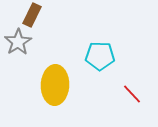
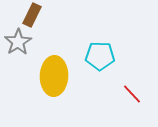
yellow ellipse: moved 1 px left, 9 px up
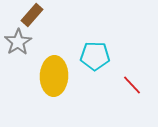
brown rectangle: rotated 15 degrees clockwise
cyan pentagon: moved 5 px left
red line: moved 9 px up
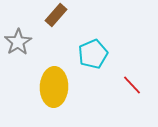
brown rectangle: moved 24 px right
cyan pentagon: moved 2 px left, 2 px up; rotated 24 degrees counterclockwise
yellow ellipse: moved 11 px down
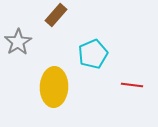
red line: rotated 40 degrees counterclockwise
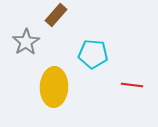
gray star: moved 8 px right
cyan pentagon: rotated 28 degrees clockwise
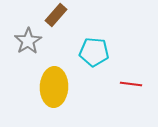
gray star: moved 2 px right, 1 px up
cyan pentagon: moved 1 px right, 2 px up
red line: moved 1 px left, 1 px up
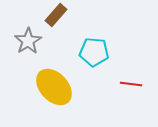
yellow ellipse: rotated 45 degrees counterclockwise
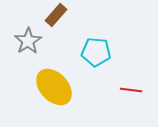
cyan pentagon: moved 2 px right
red line: moved 6 px down
